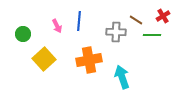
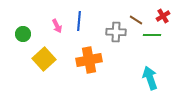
cyan arrow: moved 28 px right, 1 px down
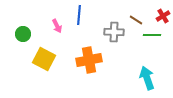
blue line: moved 6 px up
gray cross: moved 2 px left
yellow square: rotated 20 degrees counterclockwise
cyan arrow: moved 3 px left
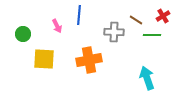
yellow square: rotated 25 degrees counterclockwise
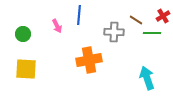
green line: moved 2 px up
yellow square: moved 18 px left, 10 px down
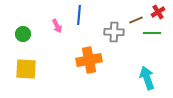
red cross: moved 5 px left, 4 px up
brown line: rotated 56 degrees counterclockwise
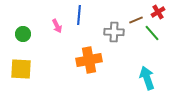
green line: rotated 48 degrees clockwise
yellow square: moved 5 px left
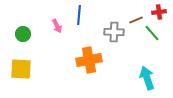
red cross: moved 1 px right; rotated 24 degrees clockwise
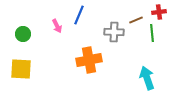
blue line: rotated 18 degrees clockwise
green line: rotated 36 degrees clockwise
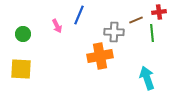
orange cross: moved 11 px right, 4 px up
